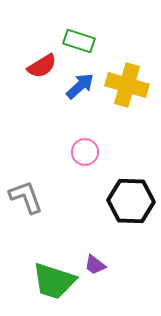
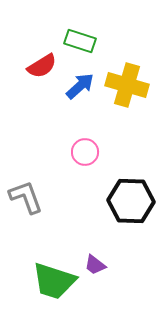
green rectangle: moved 1 px right
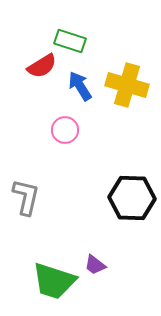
green rectangle: moved 10 px left
blue arrow: rotated 80 degrees counterclockwise
pink circle: moved 20 px left, 22 px up
gray L-shape: rotated 33 degrees clockwise
black hexagon: moved 1 px right, 3 px up
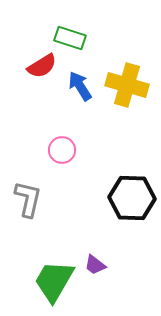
green rectangle: moved 3 px up
pink circle: moved 3 px left, 20 px down
gray L-shape: moved 2 px right, 2 px down
green trapezoid: rotated 102 degrees clockwise
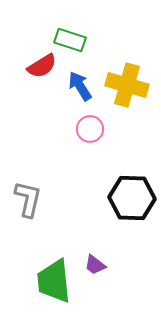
green rectangle: moved 2 px down
pink circle: moved 28 px right, 21 px up
green trapezoid: rotated 36 degrees counterclockwise
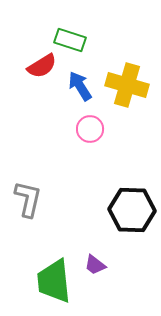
black hexagon: moved 12 px down
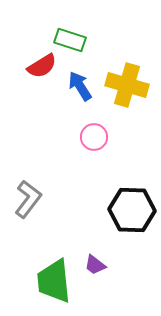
pink circle: moved 4 px right, 8 px down
gray L-shape: rotated 24 degrees clockwise
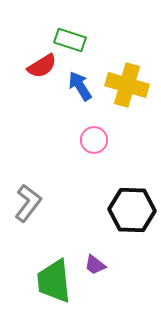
pink circle: moved 3 px down
gray L-shape: moved 4 px down
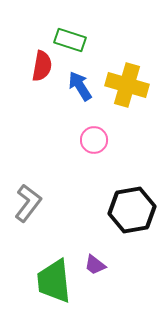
red semicircle: rotated 48 degrees counterclockwise
black hexagon: rotated 12 degrees counterclockwise
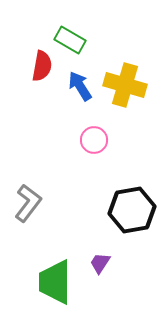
green rectangle: rotated 12 degrees clockwise
yellow cross: moved 2 px left
purple trapezoid: moved 5 px right, 2 px up; rotated 85 degrees clockwise
green trapezoid: moved 1 px right, 1 px down; rotated 6 degrees clockwise
